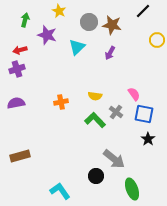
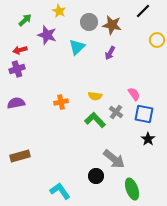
green arrow: rotated 32 degrees clockwise
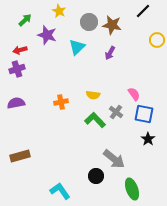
yellow semicircle: moved 2 px left, 1 px up
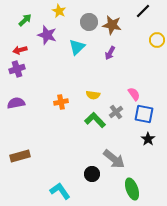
gray cross: rotated 16 degrees clockwise
black circle: moved 4 px left, 2 px up
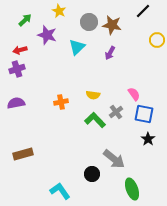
brown rectangle: moved 3 px right, 2 px up
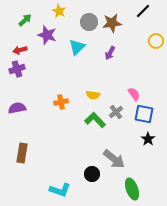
brown star: moved 2 px up; rotated 18 degrees counterclockwise
yellow circle: moved 1 px left, 1 px down
purple semicircle: moved 1 px right, 5 px down
brown rectangle: moved 1 px left, 1 px up; rotated 66 degrees counterclockwise
cyan L-shape: moved 1 px up; rotated 145 degrees clockwise
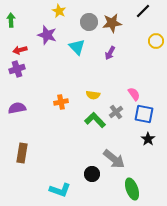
green arrow: moved 14 px left; rotated 48 degrees counterclockwise
cyan triangle: rotated 30 degrees counterclockwise
